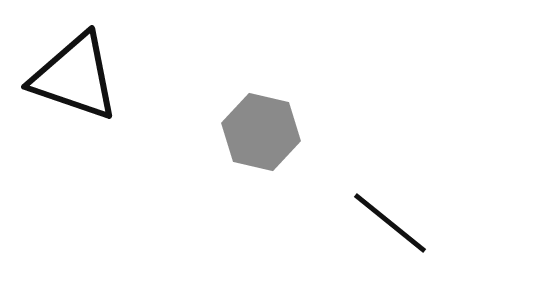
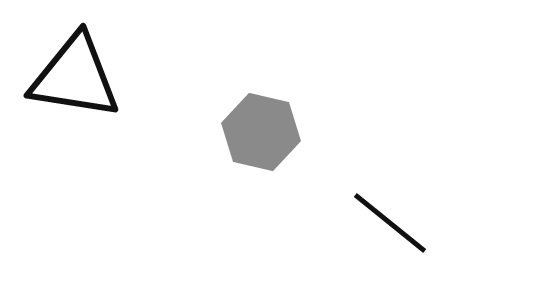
black triangle: rotated 10 degrees counterclockwise
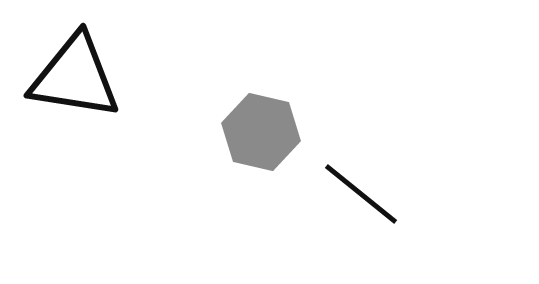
black line: moved 29 px left, 29 px up
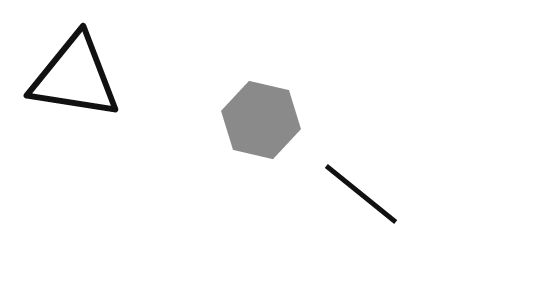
gray hexagon: moved 12 px up
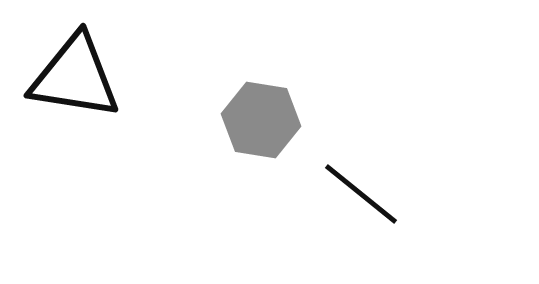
gray hexagon: rotated 4 degrees counterclockwise
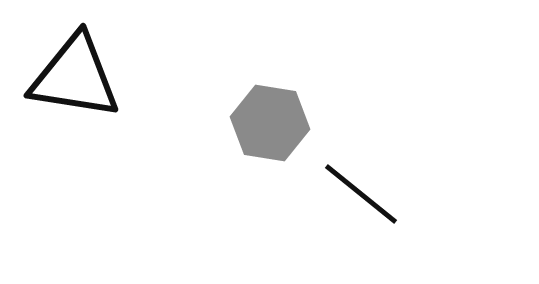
gray hexagon: moved 9 px right, 3 px down
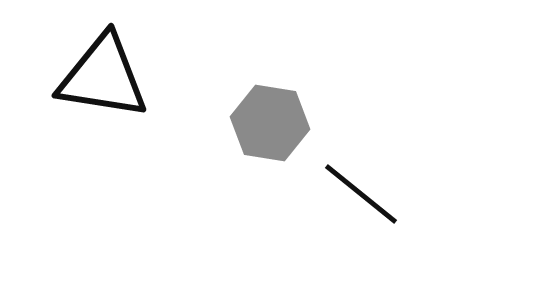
black triangle: moved 28 px right
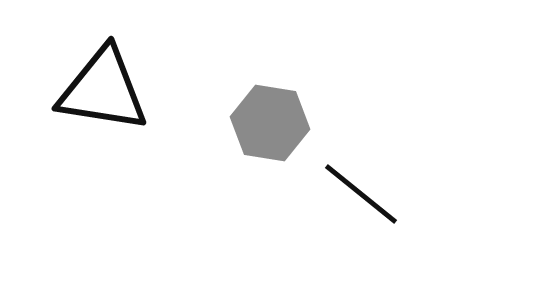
black triangle: moved 13 px down
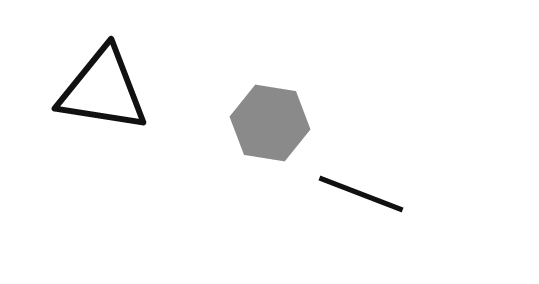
black line: rotated 18 degrees counterclockwise
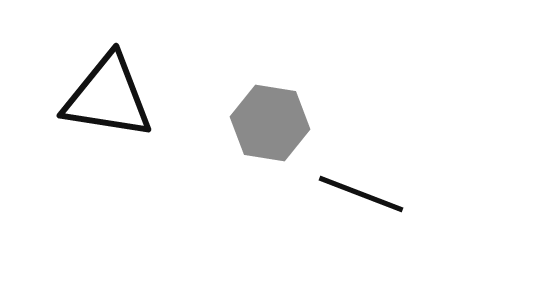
black triangle: moved 5 px right, 7 px down
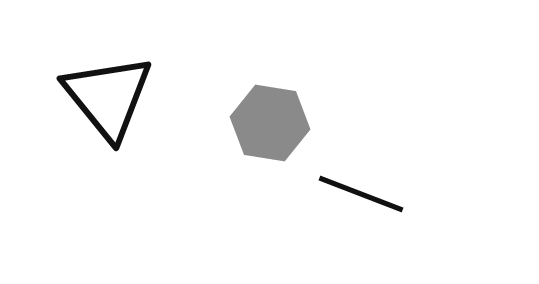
black triangle: rotated 42 degrees clockwise
